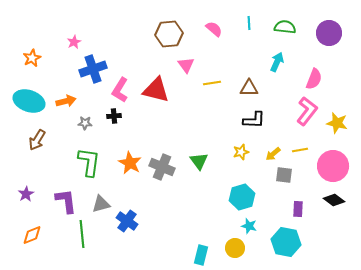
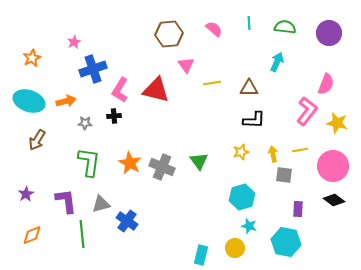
pink semicircle at (314, 79): moved 12 px right, 5 px down
yellow arrow at (273, 154): rotated 119 degrees clockwise
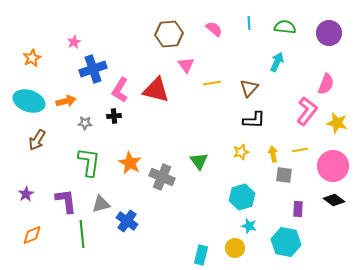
brown triangle at (249, 88): rotated 48 degrees counterclockwise
gray cross at (162, 167): moved 10 px down
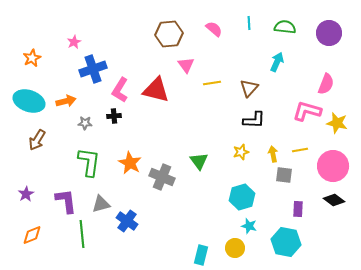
pink L-shape at (307, 111): rotated 112 degrees counterclockwise
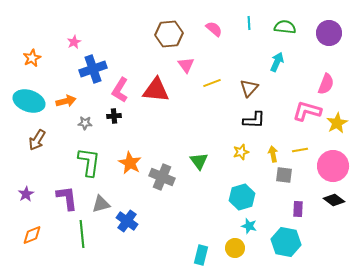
yellow line at (212, 83): rotated 12 degrees counterclockwise
red triangle at (156, 90): rotated 8 degrees counterclockwise
yellow star at (337, 123): rotated 30 degrees clockwise
purple L-shape at (66, 201): moved 1 px right, 3 px up
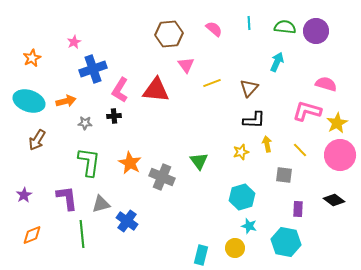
purple circle at (329, 33): moved 13 px left, 2 px up
pink semicircle at (326, 84): rotated 95 degrees counterclockwise
yellow line at (300, 150): rotated 56 degrees clockwise
yellow arrow at (273, 154): moved 6 px left, 10 px up
pink circle at (333, 166): moved 7 px right, 11 px up
purple star at (26, 194): moved 2 px left, 1 px down
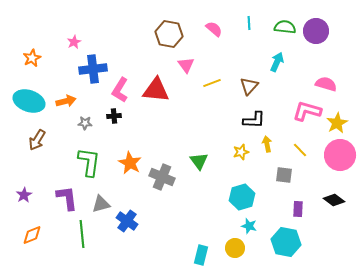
brown hexagon at (169, 34): rotated 16 degrees clockwise
blue cross at (93, 69): rotated 12 degrees clockwise
brown triangle at (249, 88): moved 2 px up
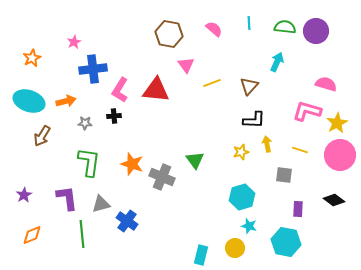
brown arrow at (37, 140): moved 5 px right, 4 px up
yellow line at (300, 150): rotated 28 degrees counterclockwise
green triangle at (199, 161): moved 4 px left, 1 px up
orange star at (130, 163): moved 2 px right, 1 px down; rotated 10 degrees counterclockwise
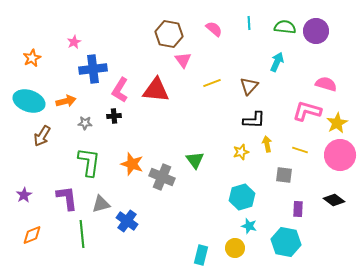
pink triangle at (186, 65): moved 3 px left, 5 px up
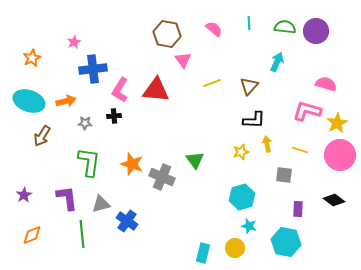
brown hexagon at (169, 34): moved 2 px left
cyan rectangle at (201, 255): moved 2 px right, 2 px up
